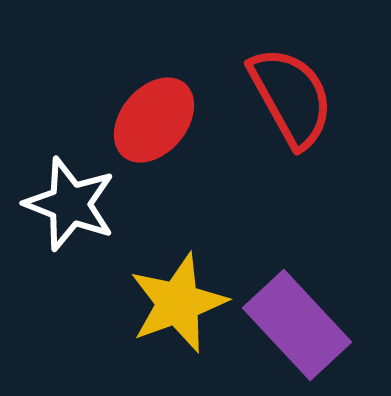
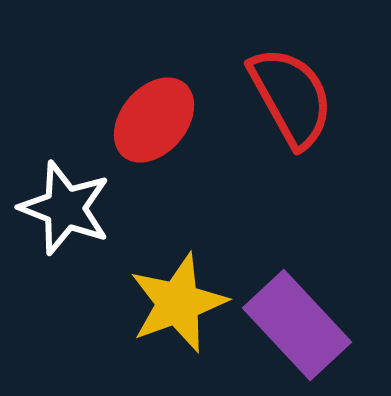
white star: moved 5 px left, 4 px down
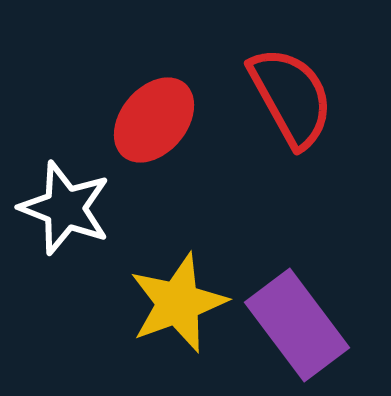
purple rectangle: rotated 6 degrees clockwise
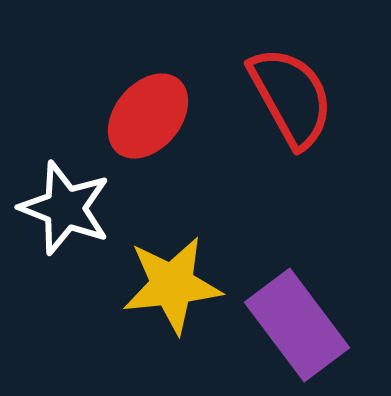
red ellipse: moved 6 px left, 4 px up
yellow star: moved 6 px left, 18 px up; rotated 14 degrees clockwise
